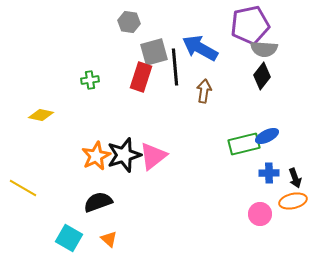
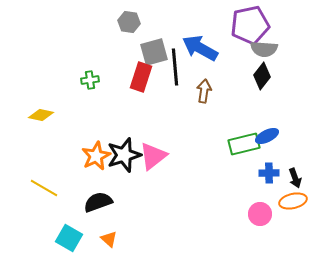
yellow line: moved 21 px right
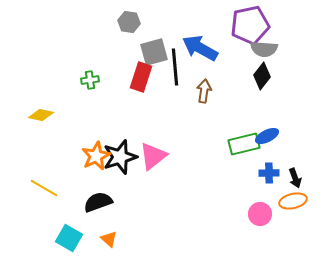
black star: moved 4 px left, 2 px down
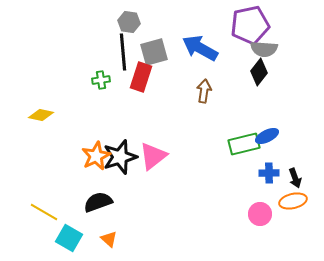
black line: moved 52 px left, 15 px up
black diamond: moved 3 px left, 4 px up
green cross: moved 11 px right
yellow line: moved 24 px down
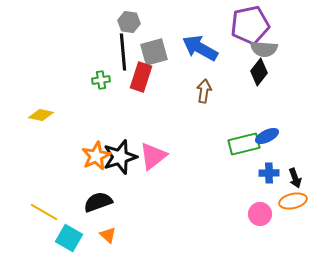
orange triangle: moved 1 px left, 4 px up
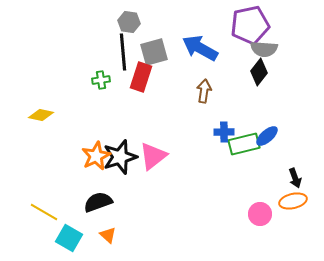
blue ellipse: rotated 15 degrees counterclockwise
blue cross: moved 45 px left, 41 px up
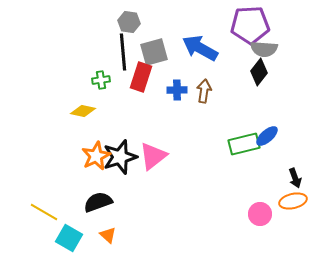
purple pentagon: rotated 9 degrees clockwise
yellow diamond: moved 42 px right, 4 px up
blue cross: moved 47 px left, 42 px up
